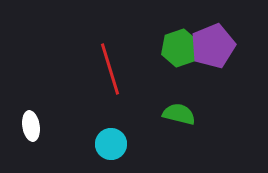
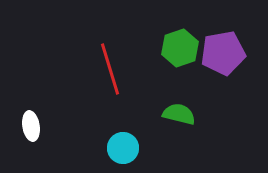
purple pentagon: moved 10 px right, 7 px down; rotated 12 degrees clockwise
cyan circle: moved 12 px right, 4 px down
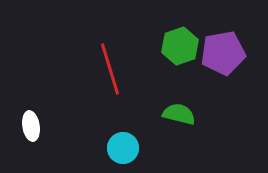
green hexagon: moved 2 px up
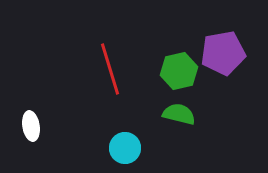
green hexagon: moved 1 px left, 25 px down; rotated 6 degrees clockwise
cyan circle: moved 2 px right
